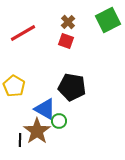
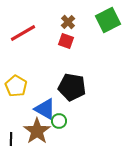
yellow pentagon: moved 2 px right
black line: moved 9 px left, 1 px up
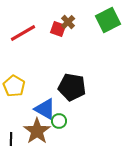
red square: moved 8 px left, 12 px up
yellow pentagon: moved 2 px left
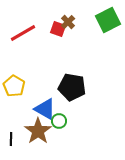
brown star: moved 1 px right
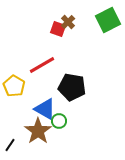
red line: moved 19 px right, 32 px down
black line: moved 1 px left, 6 px down; rotated 32 degrees clockwise
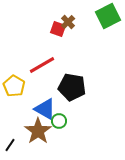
green square: moved 4 px up
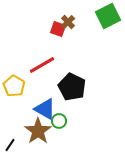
black pentagon: rotated 16 degrees clockwise
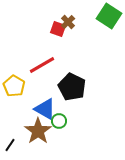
green square: moved 1 px right; rotated 30 degrees counterclockwise
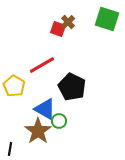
green square: moved 2 px left, 3 px down; rotated 15 degrees counterclockwise
black line: moved 4 px down; rotated 24 degrees counterclockwise
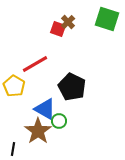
red line: moved 7 px left, 1 px up
black line: moved 3 px right
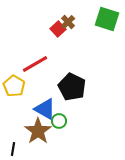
red square: rotated 28 degrees clockwise
